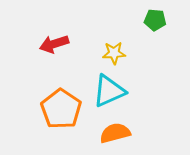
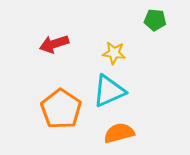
yellow star: rotated 10 degrees clockwise
orange semicircle: moved 4 px right
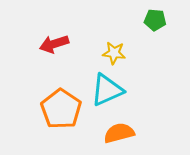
cyan triangle: moved 2 px left, 1 px up
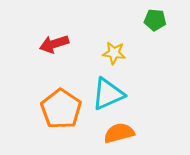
cyan triangle: moved 1 px right, 4 px down
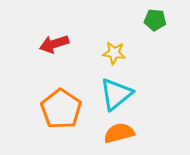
cyan triangle: moved 8 px right; rotated 15 degrees counterclockwise
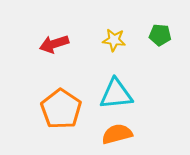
green pentagon: moved 5 px right, 15 px down
yellow star: moved 13 px up
cyan triangle: rotated 33 degrees clockwise
orange semicircle: moved 2 px left, 1 px down
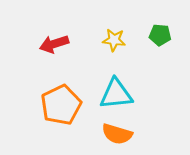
orange pentagon: moved 4 px up; rotated 12 degrees clockwise
orange semicircle: rotated 148 degrees counterclockwise
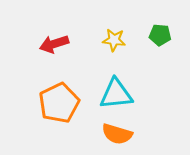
orange pentagon: moved 2 px left, 2 px up
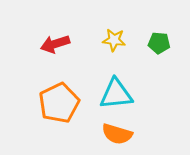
green pentagon: moved 1 px left, 8 px down
red arrow: moved 1 px right
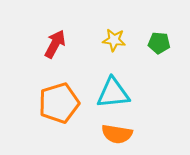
red arrow: rotated 136 degrees clockwise
cyan triangle: moved 3 px left, 1 px up
orange pentagon: rotated 9 degrees clockwise
orange semicircle: rotated 8 degrees counterclockwise
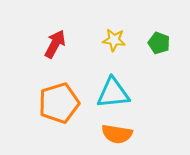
green pentagon: rotated 15 degrees clockwise
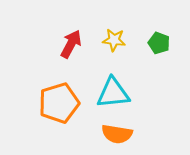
red arrow: moved 16 px right
